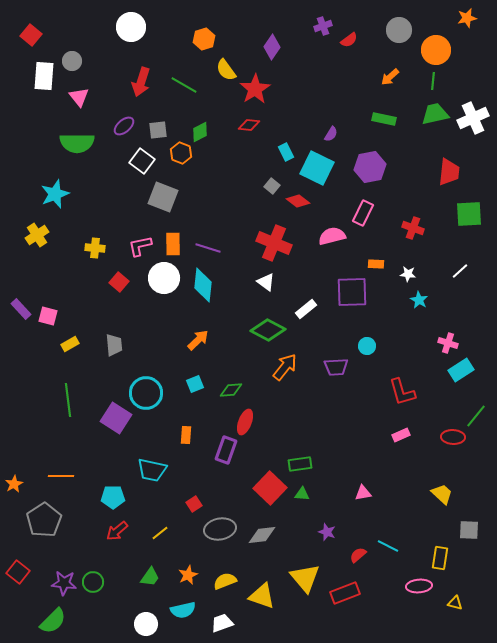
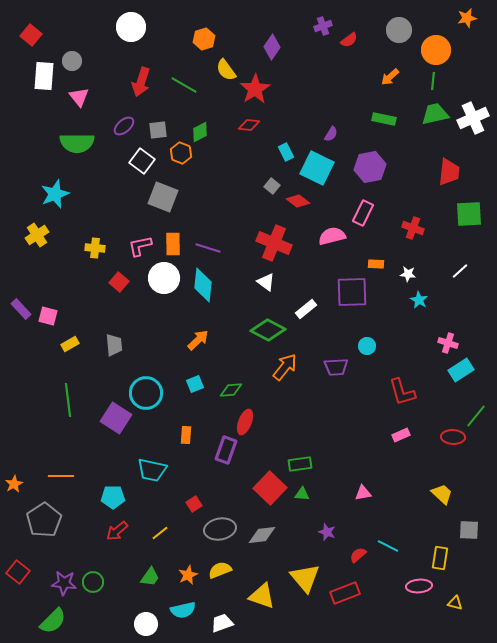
yellow semicircle at (225, 581): moved 5 px left, 11 px up
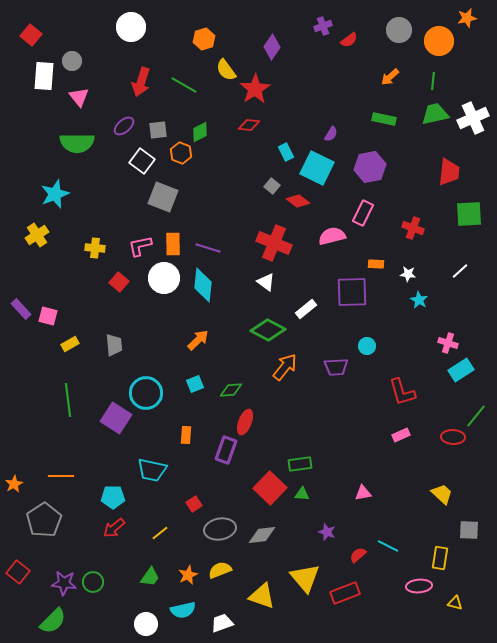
orange circle at (436, 50): moved 3 px right, 9 px up
red arrow at (117, 531): moved 3 px left, 3 px up
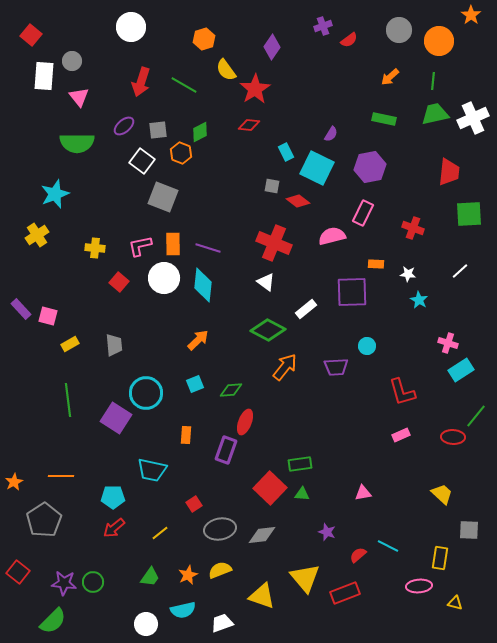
orange star at (467, 18): moved 4 px right, 3 px up; rotated 24 degrees counterclockwise
gray square at (272, 186): rotated 28 degrees counterclockwise
orange star at (14, 484): moved 2 px up
